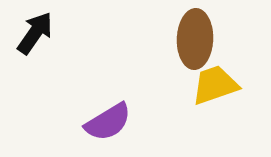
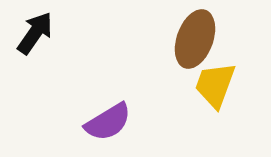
brown ellipse: rotated 18 degrees clockwise
yellow trapezoid: rotated 51 degrees counterclockwise
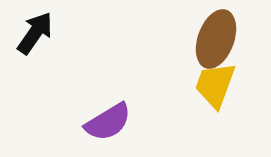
brown ellipse: moved 21 px right
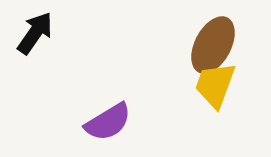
brown ellipse: moved 3 px left, 6 px down; rotated 8 degrees clockwise
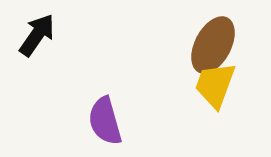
black arrow: moved 2 px right, 2 px down
purple semicircle: moved 3 px left, 1 px up; rotated 105 degrees clockwise
